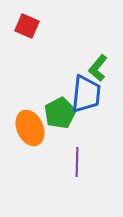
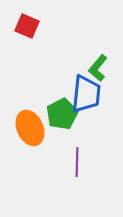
green pentagon: moved 2 px right, 1 px down
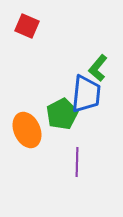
orange ellipse: moved 3 px left, 2 px down
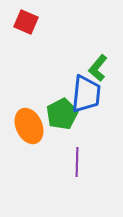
red square: moved 1 px left, 4 px up
orange ellipse: moved 2 px right, 4 px up
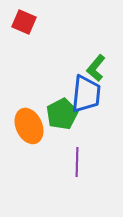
red square: moved 2 px left
green L-shape: moved 2 px left
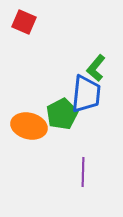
orange ellipse: rotated 52 degrees counterclockwise
purple line: moved 6 px right, 10 px down
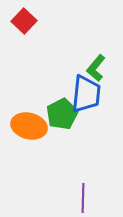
red square: moved 1 px up; rotated 20 degrees clockwise
purple line: moved 26 px down
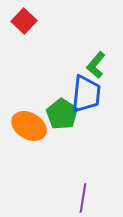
green L-shape: moved 3 px up
green pentagon: rotated 12 degrees counterclockwise
orange ellipse: rotated 16 degrees clockwise
purple line: rotated 8 degrees clockwise
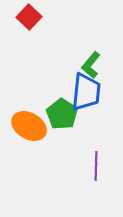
red square: moved 5 px right, 4 px up
green L-shape: moved 5 px left
blue trapezoid: moved 2 px up
purple line: moved 13 px right, 32 px up; rotated 8 degrees counterclockwise
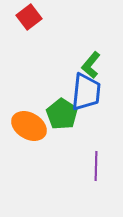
red square: rotated 10 degrees clockwise
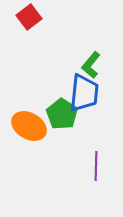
blue trapezoid: moved 2 px left, 1 px down
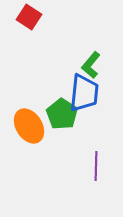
red square: rotated 20 degrees counterclockwise
orange ellipse: rotated 28 degrees clockwise
